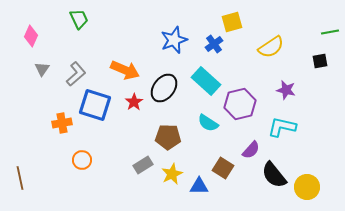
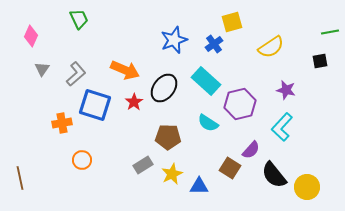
cyan L-shape: rotated 60 degrees counterclockwise
brown square: moved 7 px right
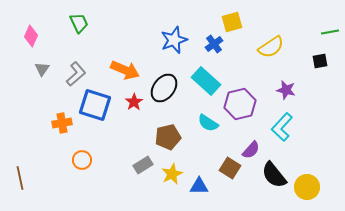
green trapezoid: moved 4 px down
brown pentagon: rotated 15 degrees counterclockwise
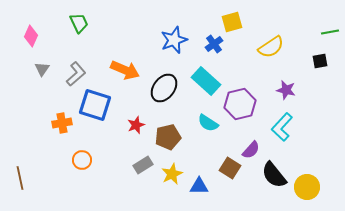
red star: moved 2 px right, 23 px down; rotated 12 degrees clockwise
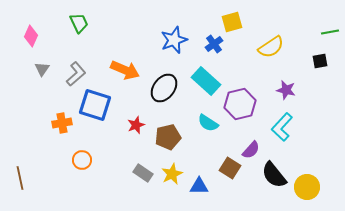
gray rectangle: moved 8 px down; rotated 66 degrees clockwise
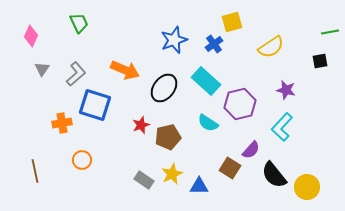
red star: moved 5 px right
gray rectangle: moved 1 px right, 7 px down
brown line: moved 15 px right, 7 px up
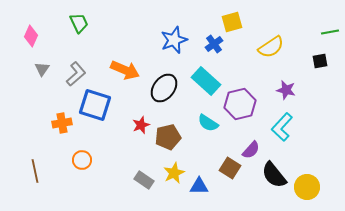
yellow star: moved 2 px right, 1 px up
